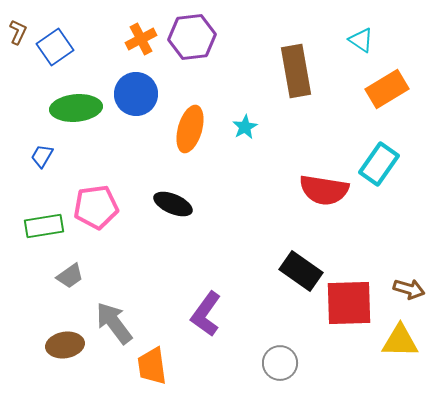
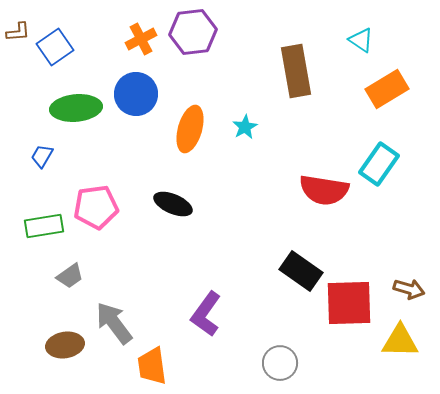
brown L-shape: rotated 60 degrees clockwise
purple hexagon: moved 1 px right, 5 px up
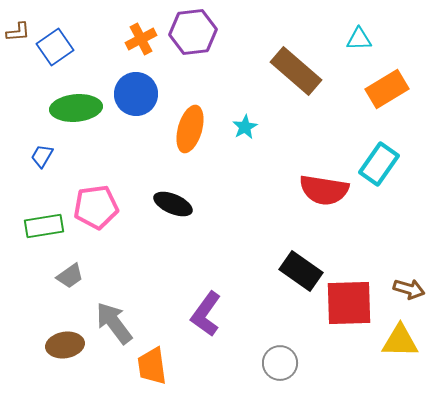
cyan triangle: moved 2 px left, 1 px up; rotated 36 degrees counterclockwise
brown rectangle: rotated 39 degrees counterclockwise
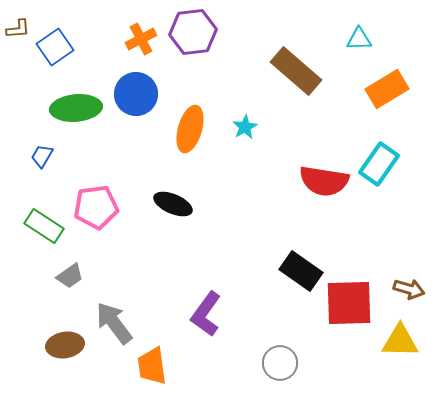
brown L-shape: moved 3 px up
red semicircle: moved 9 px up
green rectangle: rotated 42 degrees clockwise
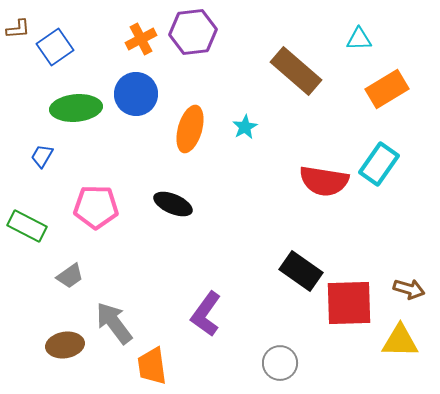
pink pentagon: rotated 9 degrees clockwise
green rectangle: moved 17 px left; rotated 6 degrees counterclockwise
